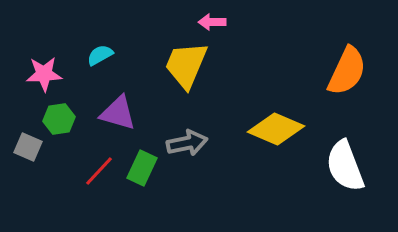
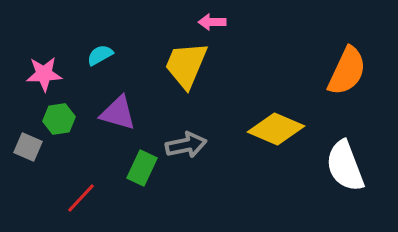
gray arrow: moved 1 px left, 2 px down
red line: moved 18 px left, 27 px down
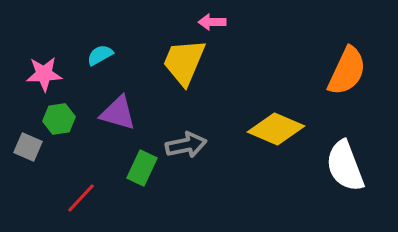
yellow trapezoid: moved 2 px left, 3 px up
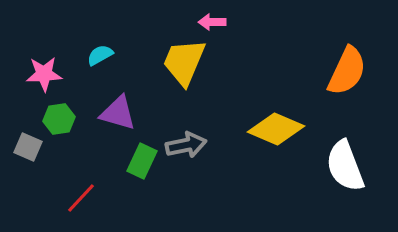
green rectangle: moved 7 px up
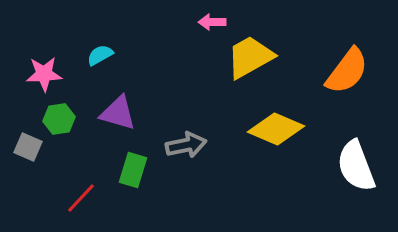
yellow trapezoid: moved 66 px right, 5 px up; rotated 38 degrees clockwise
orange semicircle: rotated 12 degrees clockwise
green rectangle: moved 9 px left, 9 px down; rotated 8 degrees counterclockwise
white semicircle: moved 11 px right
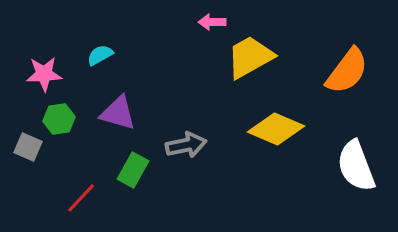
green rectangle: rotated 12 degrees clockwise
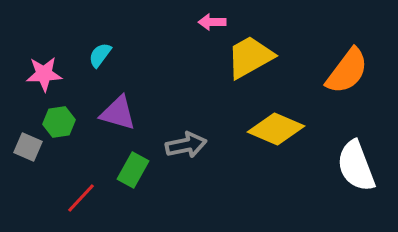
cyan semicircle: rotated 24 degrees counterclockwise
green hexagon: moved 3 px down
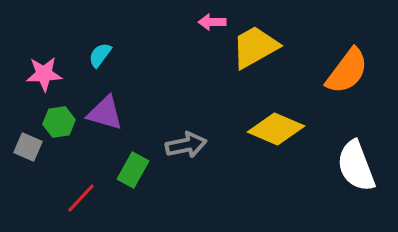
yellow trapezoid: moved 5 px right, 10 px up
purple triangle: moved 13 px left
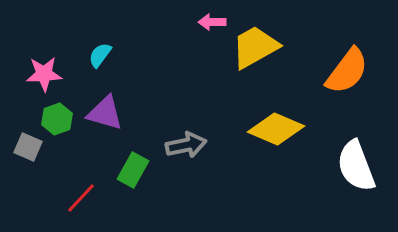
green hexagon: moved 2 px left, 3 px up; rotated 12 degrees counterclockwise
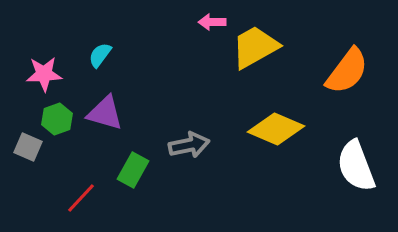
gray arrow: moved 3 px right
